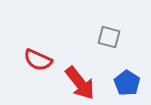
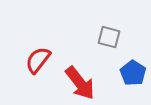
red semicircle: rotated 104 degrees clockwise
blue pentagon: moved 6 px right, 10 px up
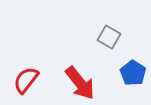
gray square: rotated 15 degrees clockwise
red semicircle: moved 12 px left, 20 px down
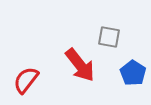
gray square: rotated 20 degrees counterclockwise
red arrow: moved 18 px up
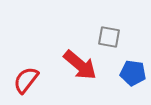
red arrow: rotated 12 degrees counterclockwise
blue pentagon: rotated 25 degrees counterclockwise
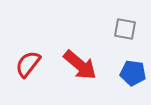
gray square: moved 16 px right, 8 px up
red semicircle: moved 2 px right, 16 px up
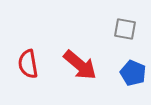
red semicircle: rotated 48 degrees counterclockwise
blue pentagon: rotated 15 degrees clockwise
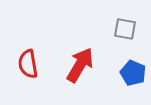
red arrow: rotated 99 degrees counterclockwise
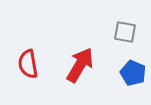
gray square: moved 3 px down
